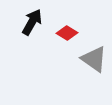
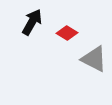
gray triangle: rotated 8 degrees counterclockwise
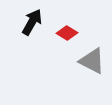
gray triangle: moved 2 px left, 2 px down
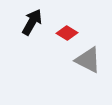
gray triangle: moved 4 px left, 1 px up
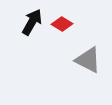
red diamond: moved 5 px left, 9 px up
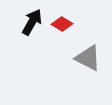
gray triangle: moved 2 px up
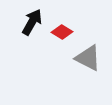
red diamond: moved 8 px down
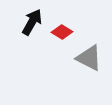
gray triangle: moved 1 px right
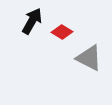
black arrow: moved 1 px up
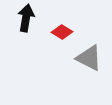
black arrow: moved 6 px left, 3 px up; rotated 20 degrees counterclockwise
